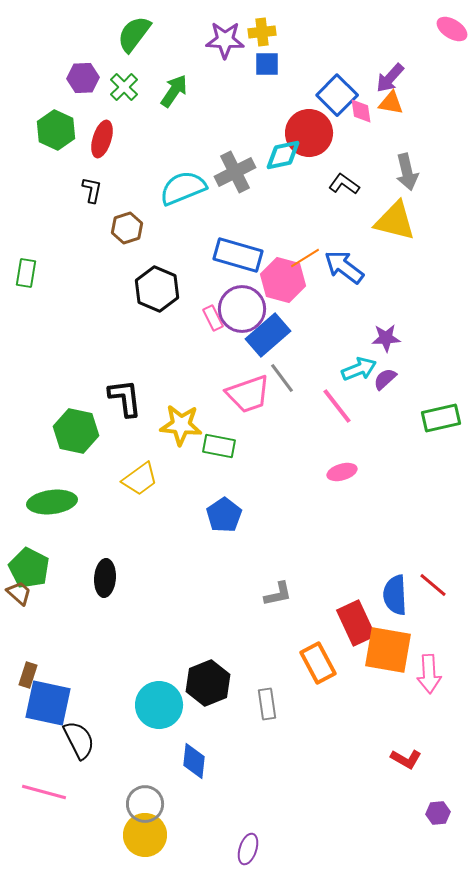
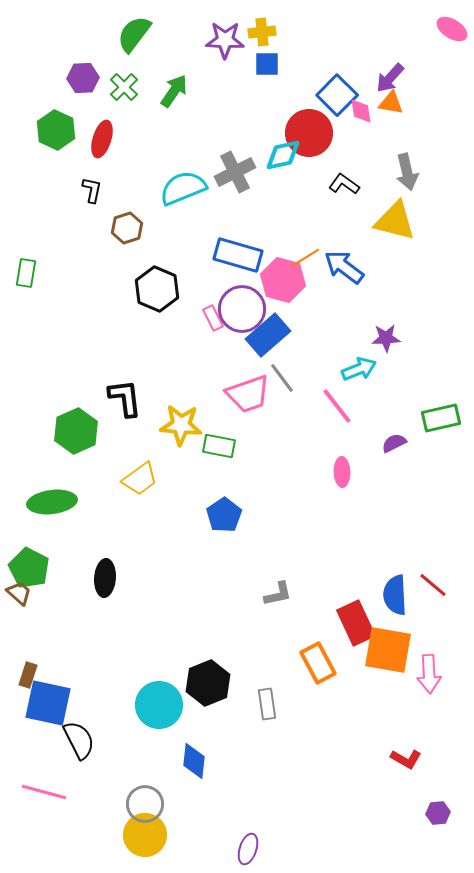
purple semicircle at (385, 379): moved 9 px right, 64 px down; rotated 15 degrees clockwise
green hexagon at (76, 431): rotated 24 degrees clockwise
pink ellipse at (342, 472): rotated 76 degrees counterclockwise
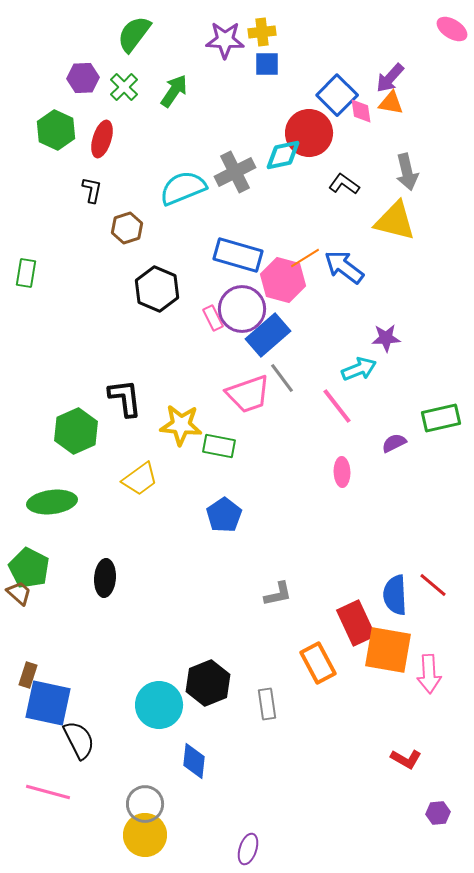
pink line at (44, 792): moved 4 px right
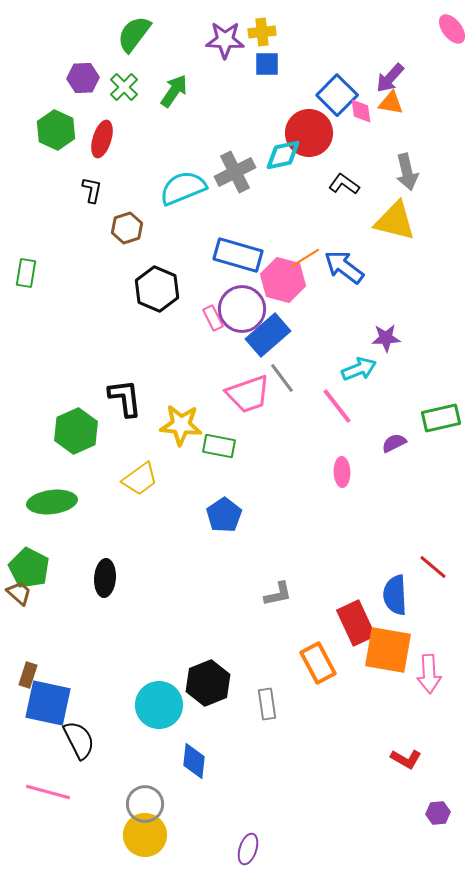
pink ellipse at (452, 29): rotated 20 degrees clockwise
red line at (433, 585): moved 18 px up
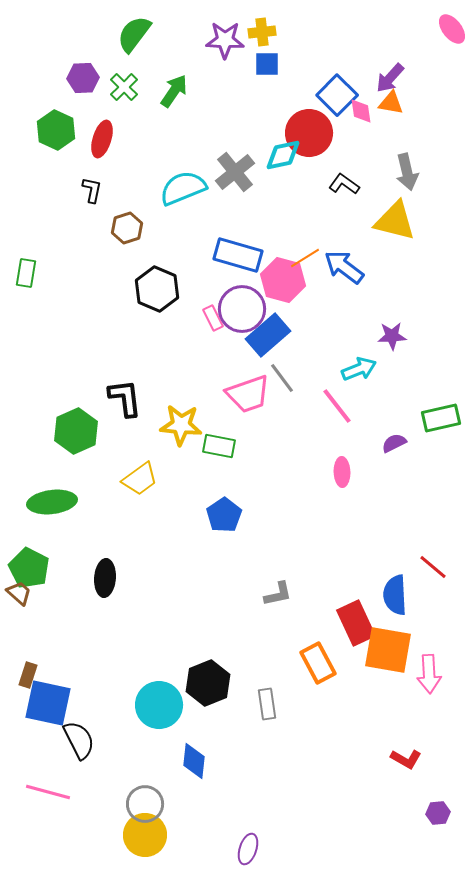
gray cross at (235, 172): rotated 12 degrees counterclockwise
purple star at (386, 338): moved 6 px right, 2 px up
